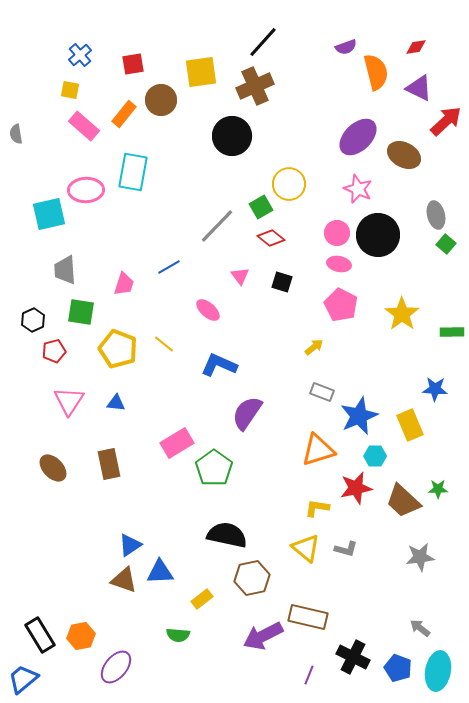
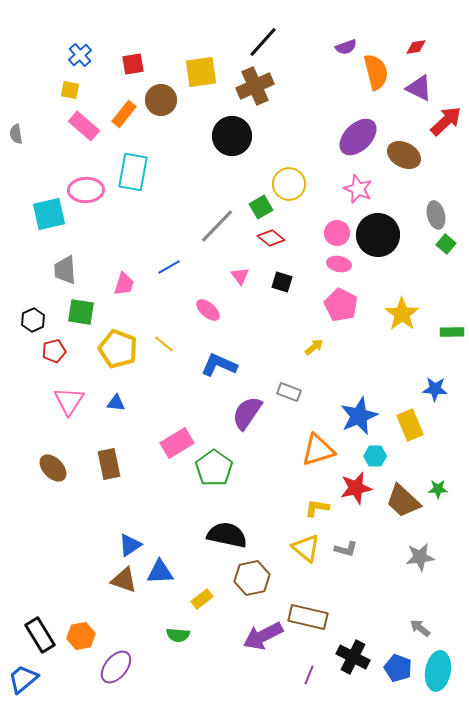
gray rectangle at (322, 392): moved 33 px left
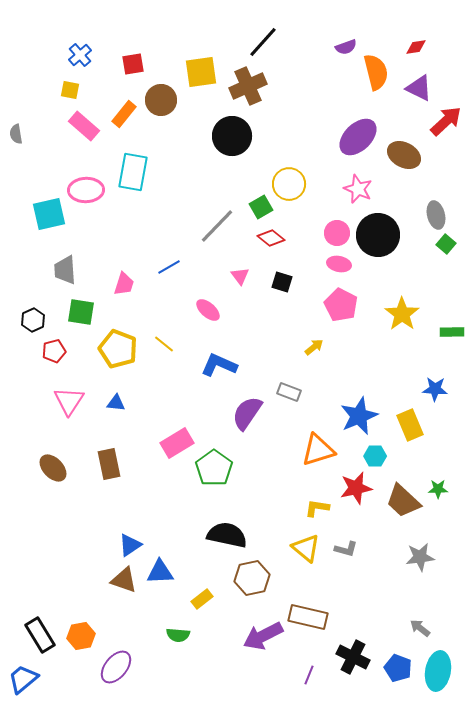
brown cross at (255, 86): moved 7 px left
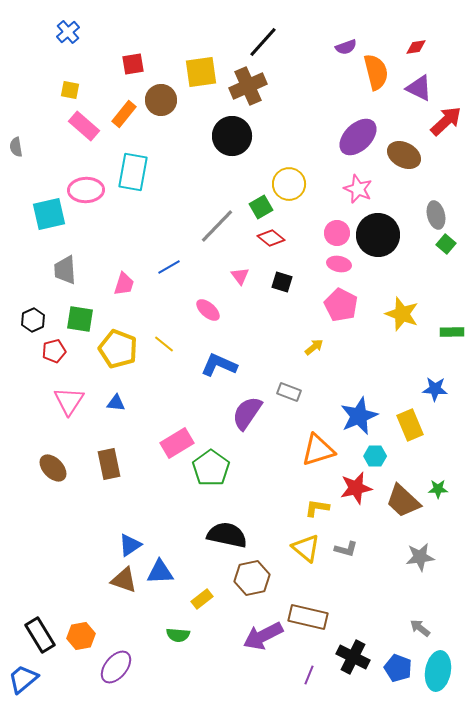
blue cross at (80, 55): moved 12 px left, 23 px up
gray semicircle at (16, 134): moved 13 px down
green square at (81, 312): moved 1 px left, 7 px down
yellow star at (402, 314): rotated 16 degrees counterclockwise
green pentagon at (214, 468): moved 3 px left
